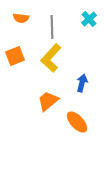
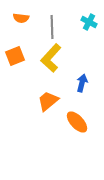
cyan cross: moved 3 px down; rotated 21 degrees counterclockwise
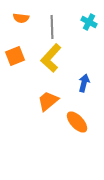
blue arrow: moved 2 px right
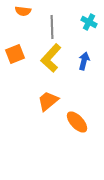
orange semicircle: moved 2 px right, 7 px up
orange square: moved 2 px up
blue arrow: moved 22 px up
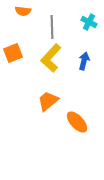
orange square: moved 2 px left, 1 px up
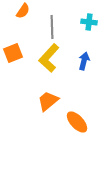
orange semicircle: rotated 63 degrees counterclockwise
cyan cross: rotated 21 degrees counterclockwise
yellow L-shape: moved 2 px left
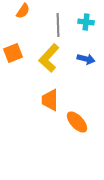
cyan cross: moved 3 px left
gray line: moved 6 px right, 2 px up
blue arrow: moved 2 px right, 2 px up; rotated 90 degrees clockwise
orange trapezoid: moved 2 px right, 1 px up; rotated 50 degrees counterclockwise
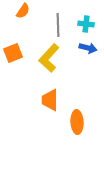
cyan cross: moved 2 px down
blue arrow: moved 2 px right, 11 px up
orange ellipse: rotated 40 degrees clockwise
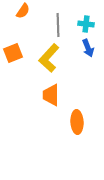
blue arrow: rotated 54 degrees clockwise
orange trapezoid: moved 1 px right, 5 px up
